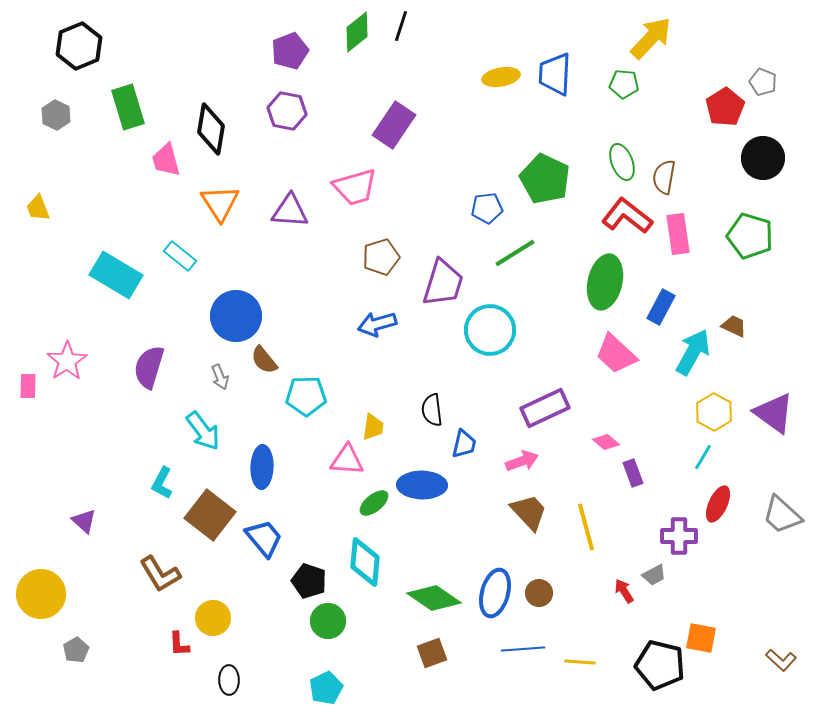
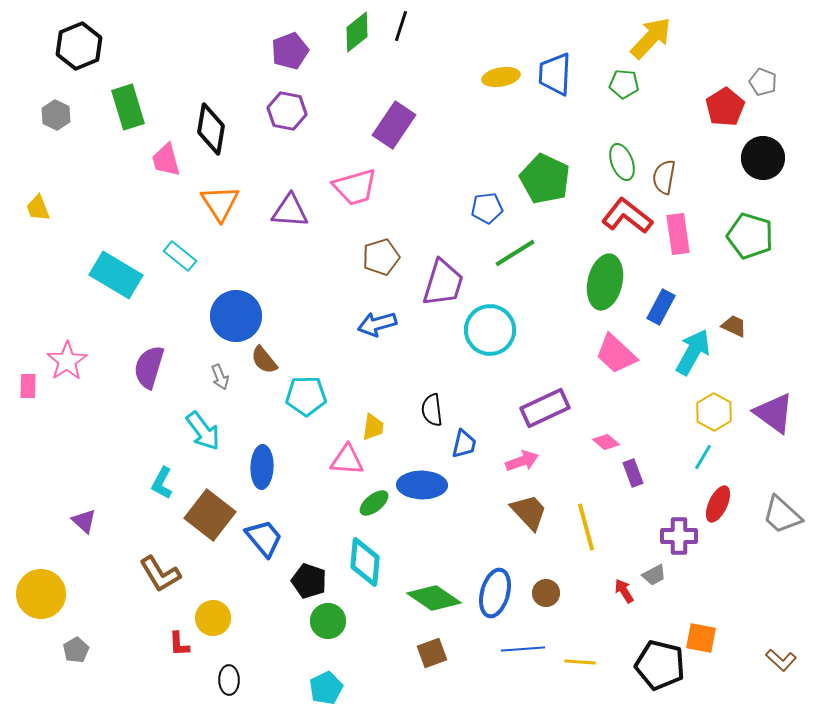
brown circle at (539, 593): moved 7 px right
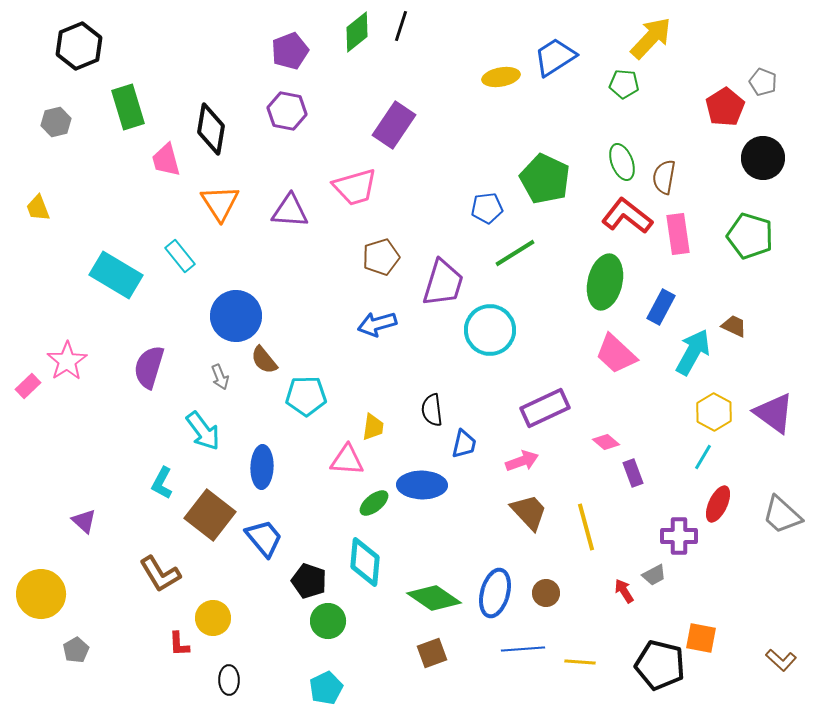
blue trapezoid at (555, 74): moved 17 px up; rotated 54 degrees clockwise
gray hexagon at (56, 115): moved 7 px down; rotated 20 degrees clockwise
cyan rectangle at (180, 256): rotated 12 degrees clockwise
pink rectangle at (28, 386): rotated 45 degrees clockwise
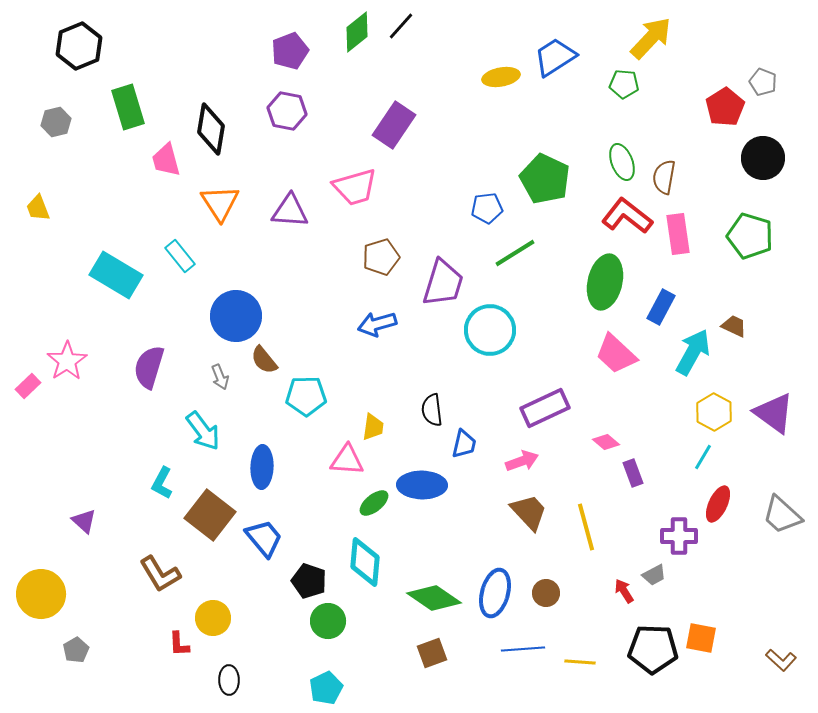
black line at (401, 26): rotated 24 degrees clockwise
black pentagon at (660, 665): moved 7 px left, 16 px up; rotated 12 degrees counterclockwise
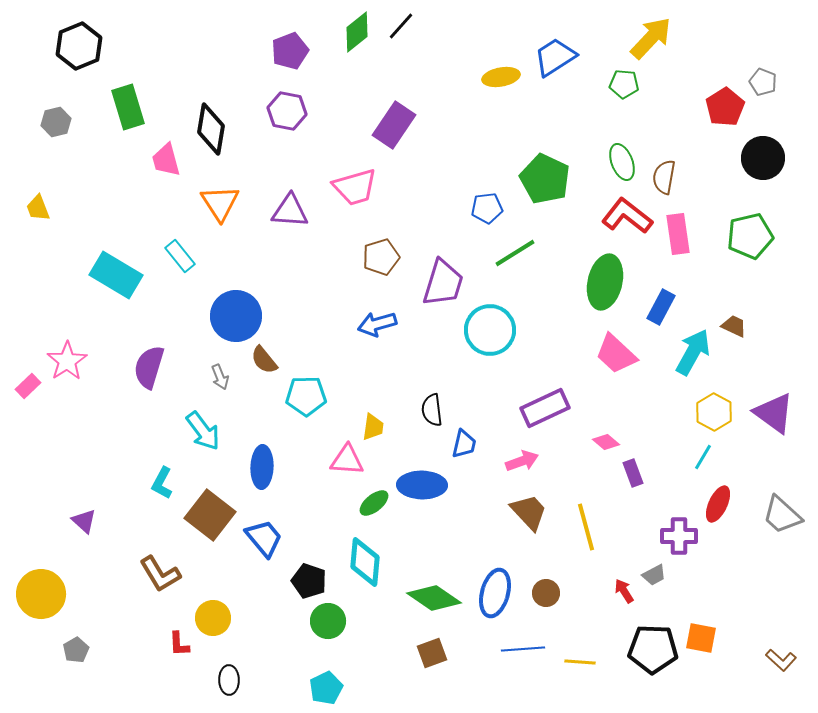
green pentagon at (750, 236): rotated 30 degrees counterclockwise
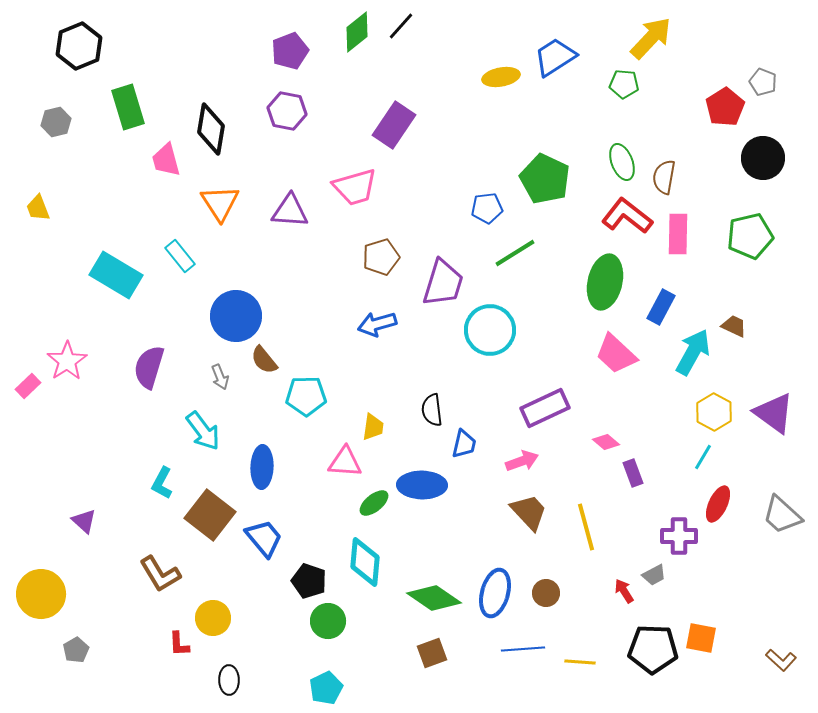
pink rectangle at (678, 234): rotated 9 degrees clockwise
pink triangle at (347, 460): moved 2 px left, 2 px down
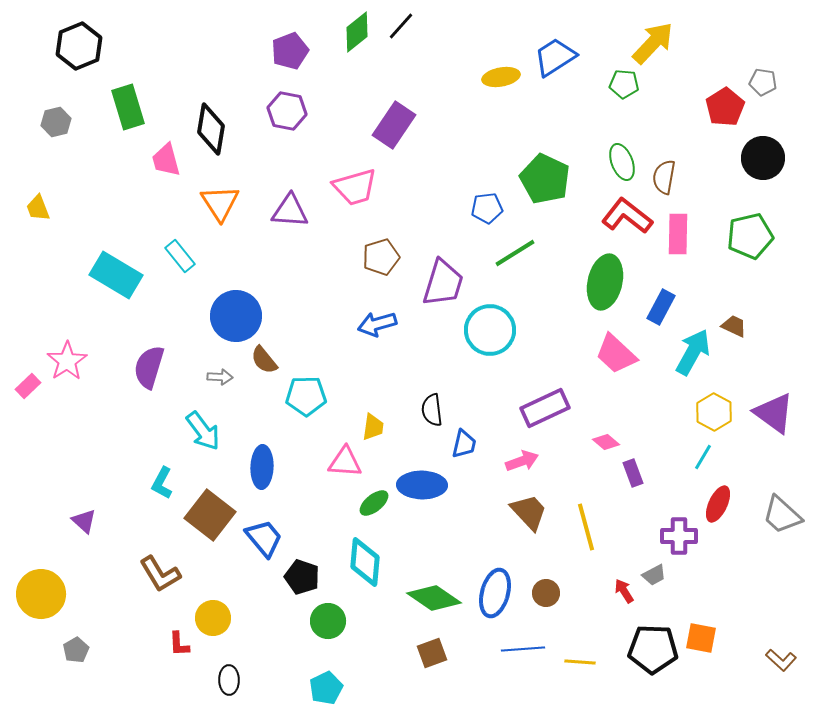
yellow arrow at (651, 38): moved 2 px right, 5 px down
gray pentagon at (763, 82): rotated 12 degrees counterclockwise
gray arrow at (220, 377): rotated 65 degrees counterclockwise
black pentagon at (309, 581): moved 7 px left, 4 px up
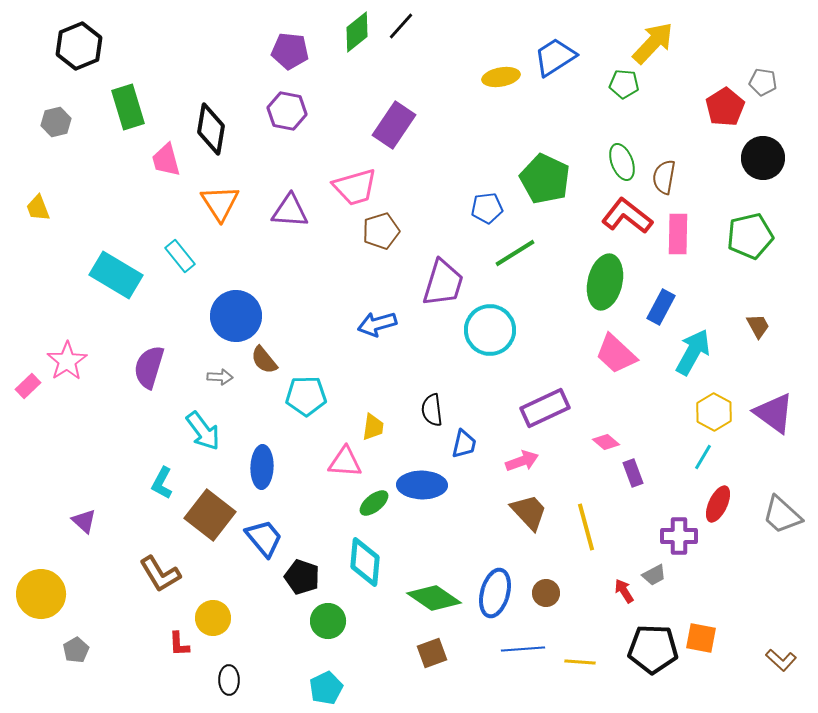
purple pentagon at (290, 51): rotated 27 degrees clockwise
brown pentagon at (381, 257): moved 26 px up
brown trapezoid at (734, 326): moved 24 px right; rotated 36 degrees clockwise
